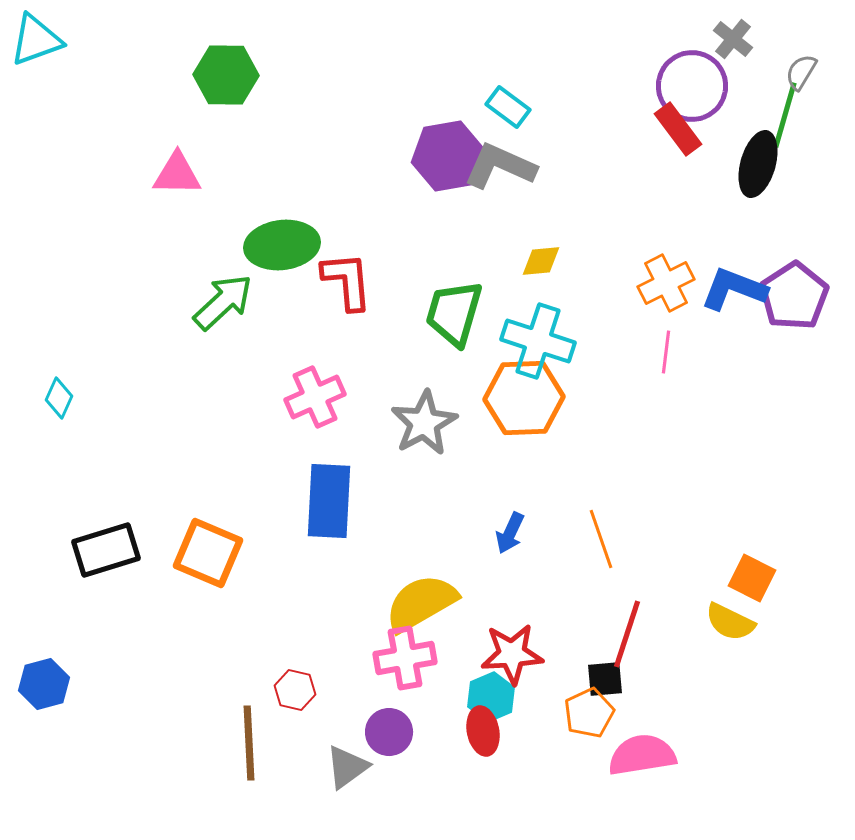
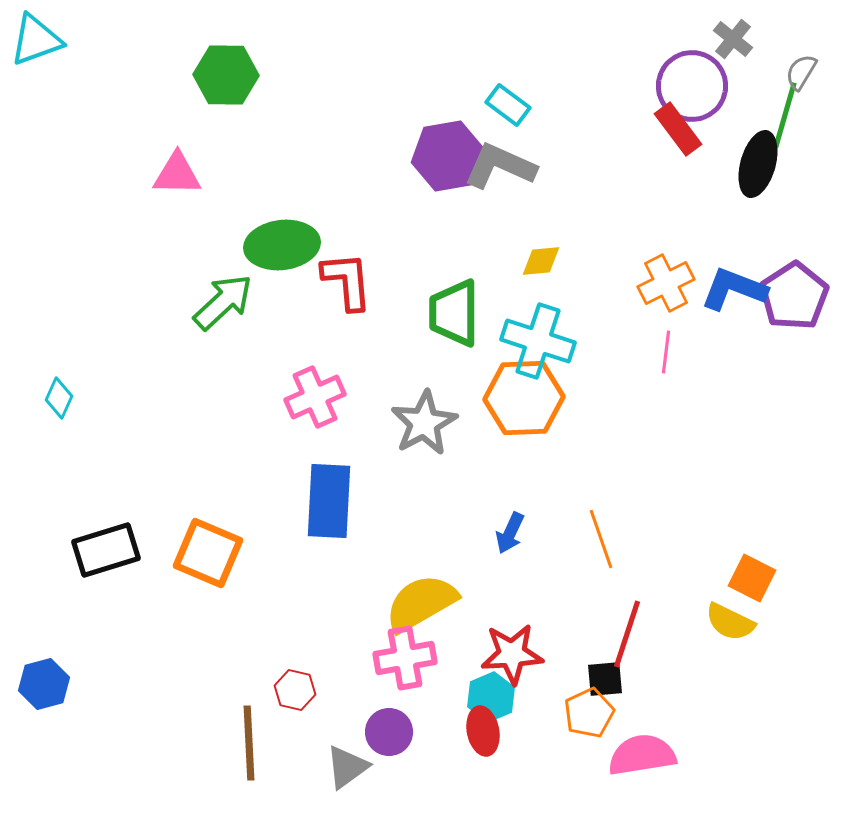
cyan rectangle at (508, 107): moved 2 px up
green trapezoid at (454, 313): rotated 16 degrees counterclockwise
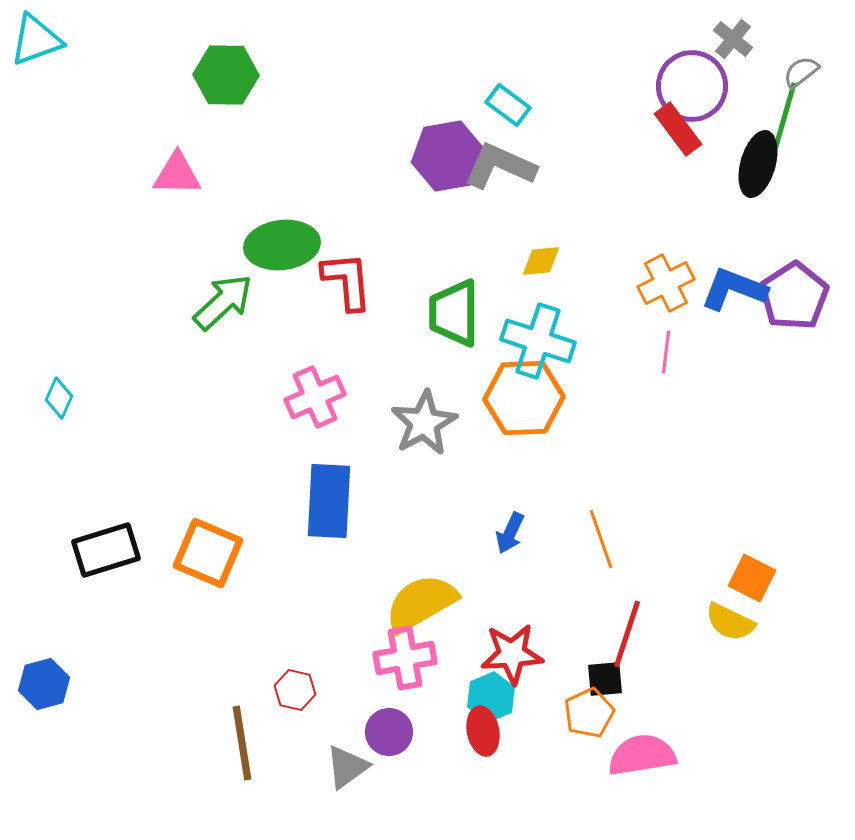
gray semicircle at (801, 72): rotated 21 degrees clockwise
brown line at (249, 743): moved 7 px left; rotated 6 degrees counterclockwise
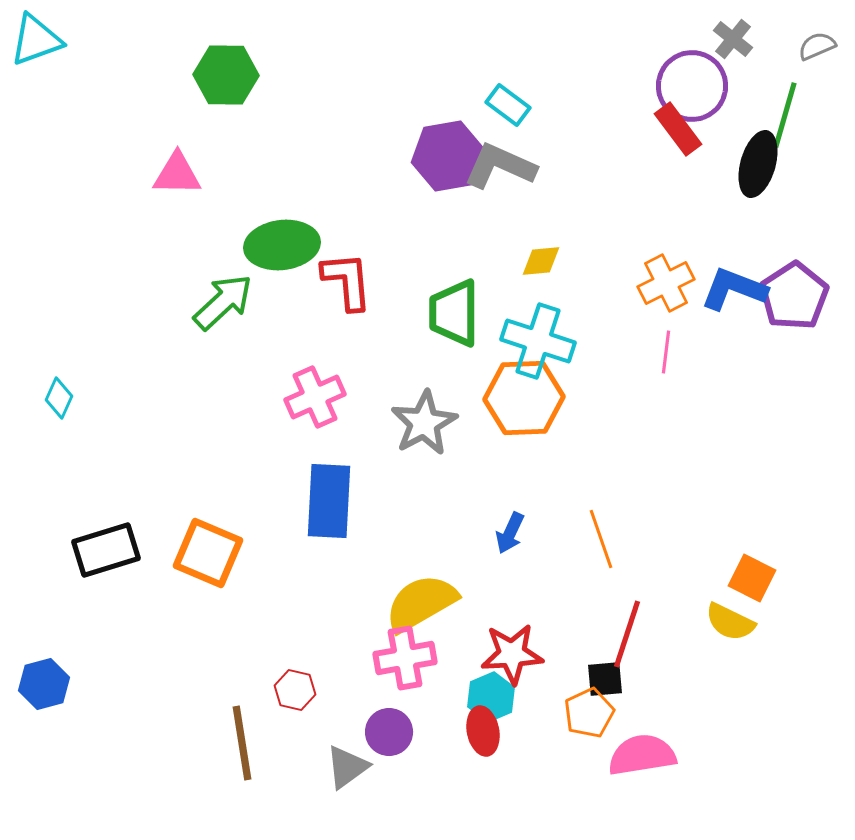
gray semicircle at (801, 72): moved 16 px right, 26 px up; rotated 15 degrees clockwise
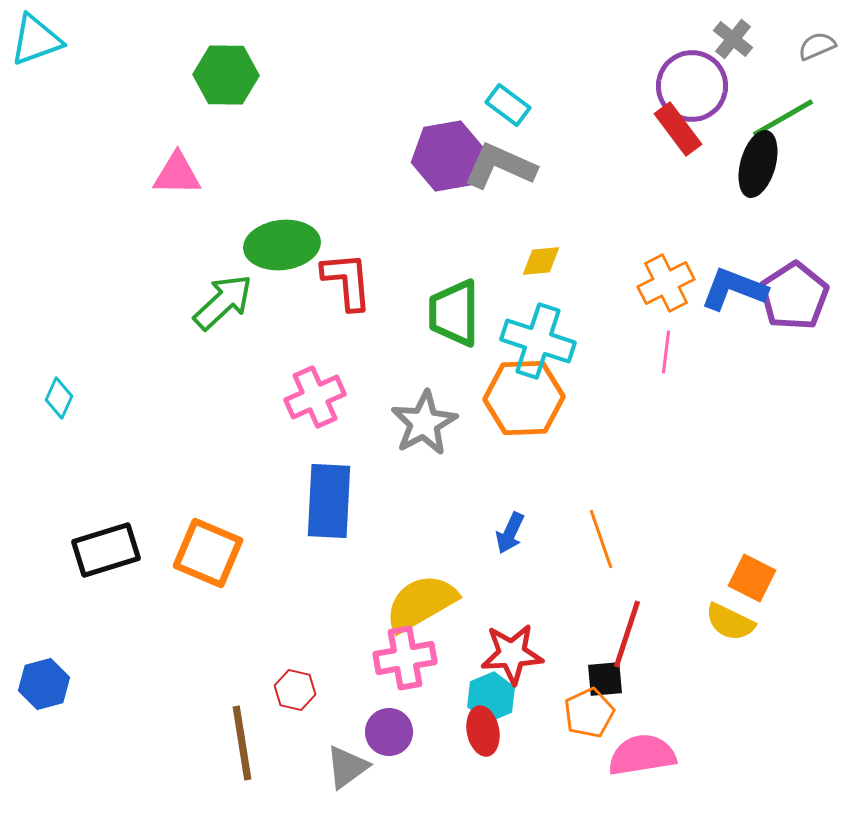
green line at (785, 115): moved 2 px left, 3 px down; rotated 44 degrees clockwise
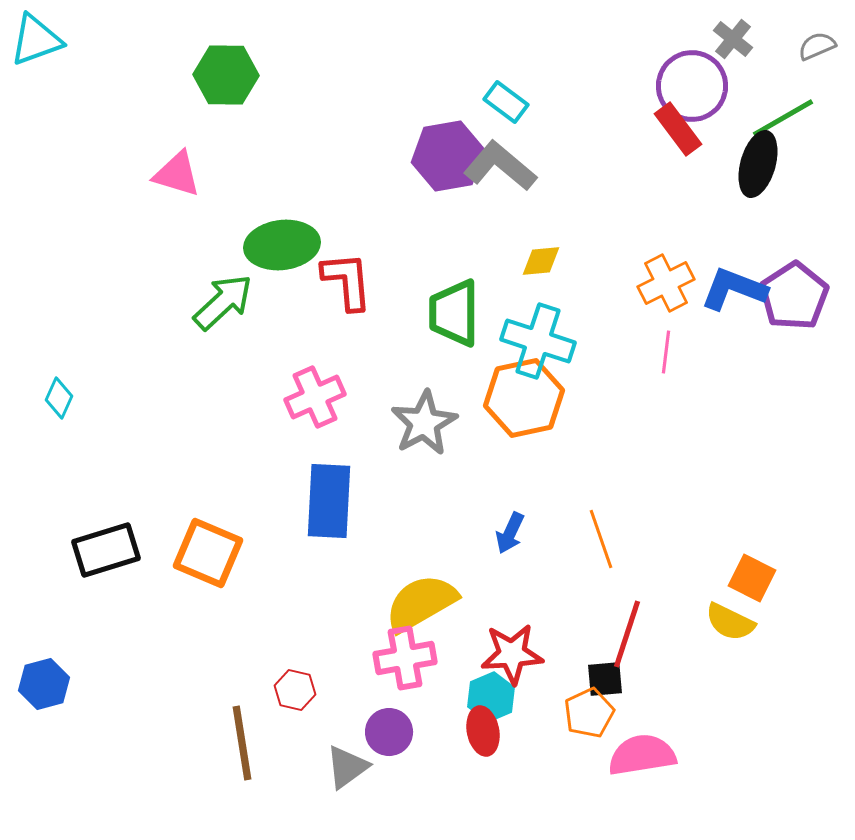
cyan rectangle at (508, 105): moved 2 px left, 3 px up
gray L-shape at (500, 166): rotated 16 degrees clockwise
pink triangle at (177, 174): rotated 16 degrees clockwise
orange hexagon at (524, 398): rotated 10 degrees counterclockwise
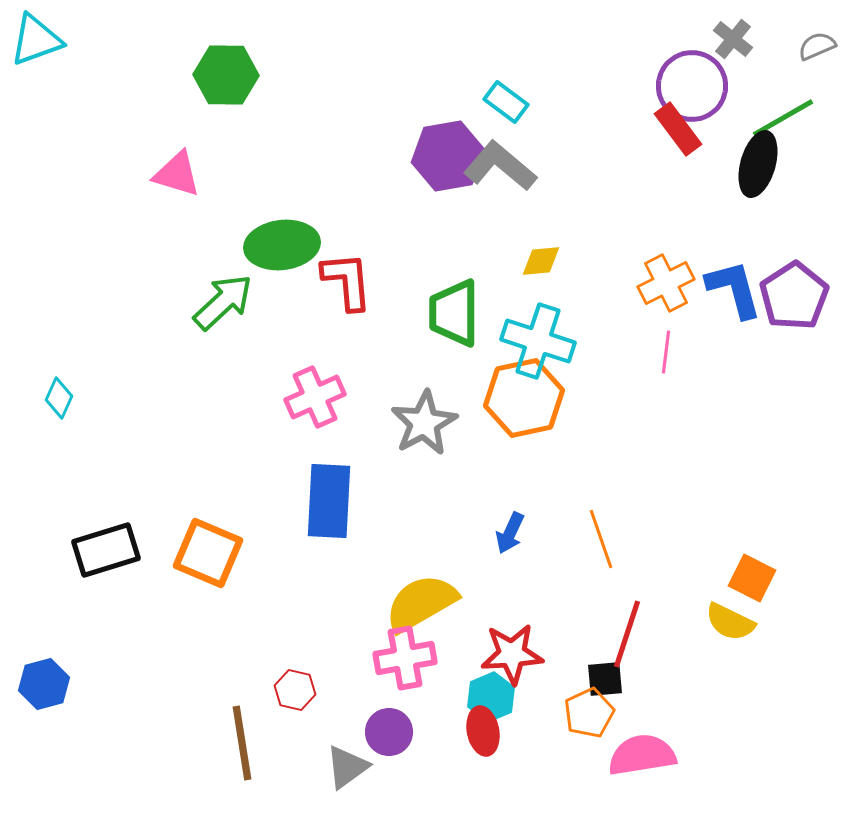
blue L-shape at (734, 289): rotated 54 degrees clockwise
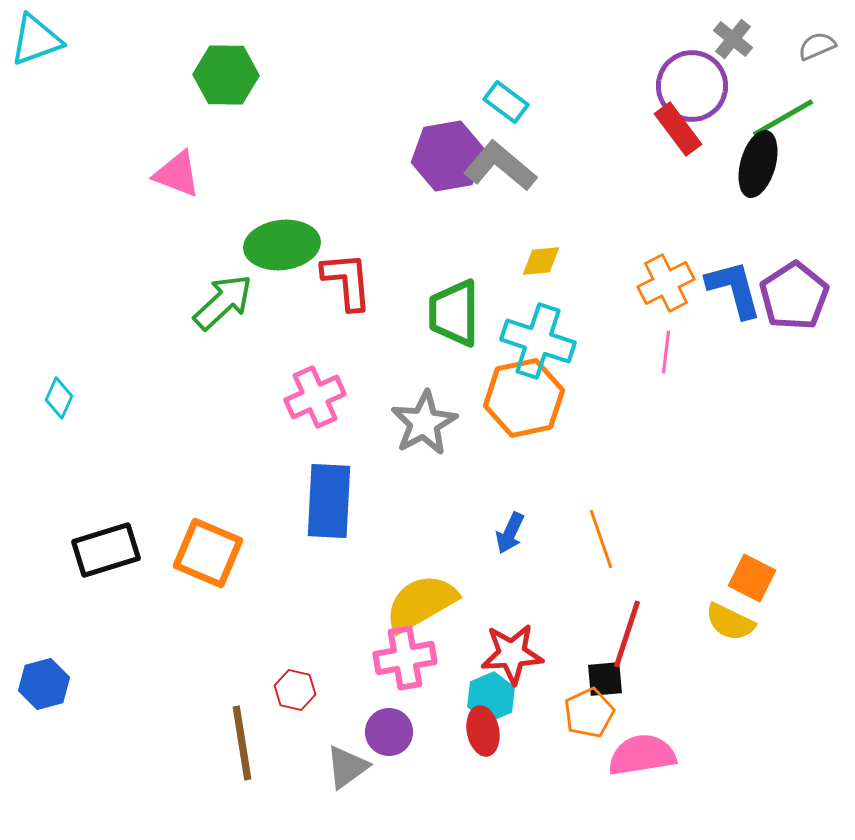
pink triangle at (177, 174): rotated 4 degrees clockwise
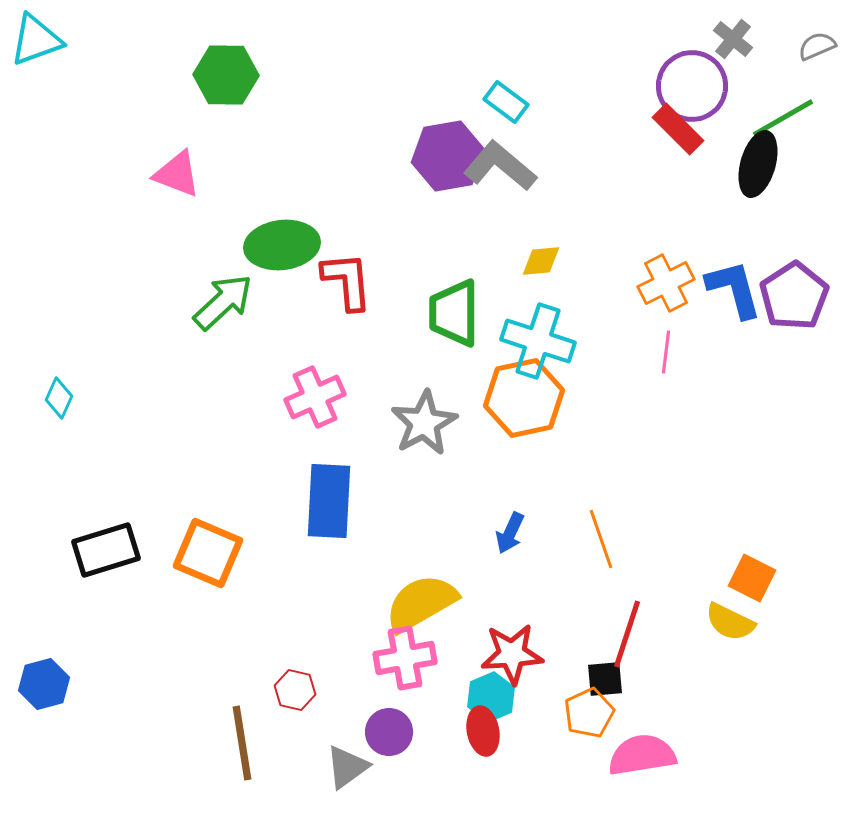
red rectangle at (678, 129): rotated 8 degrees counterclockwise
